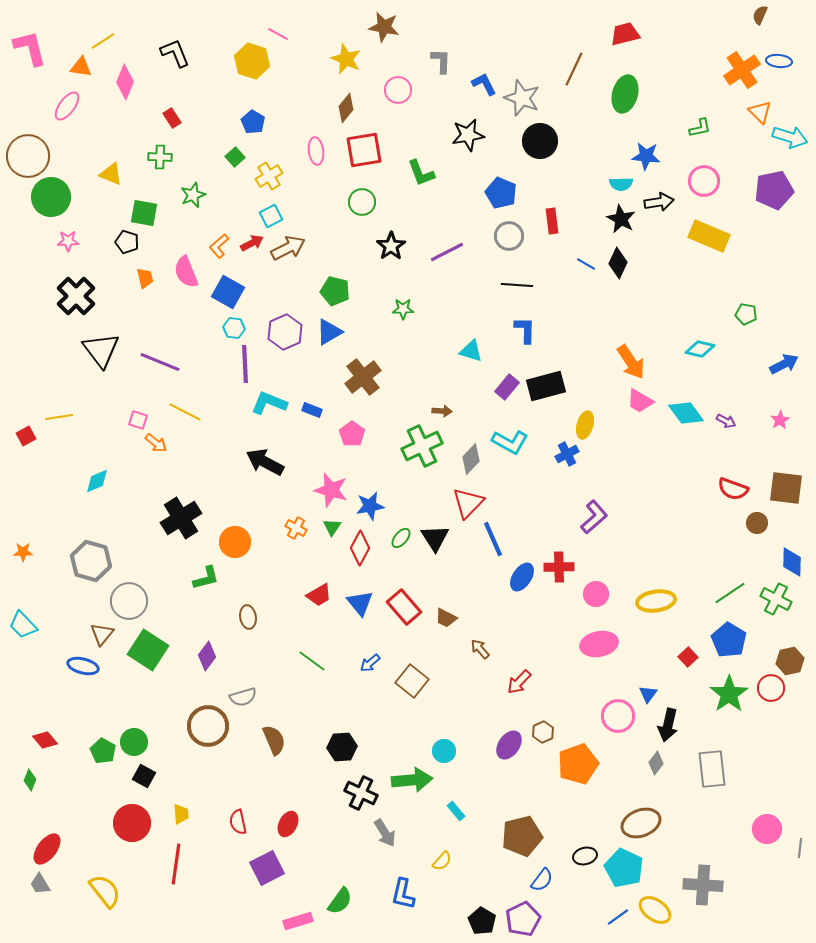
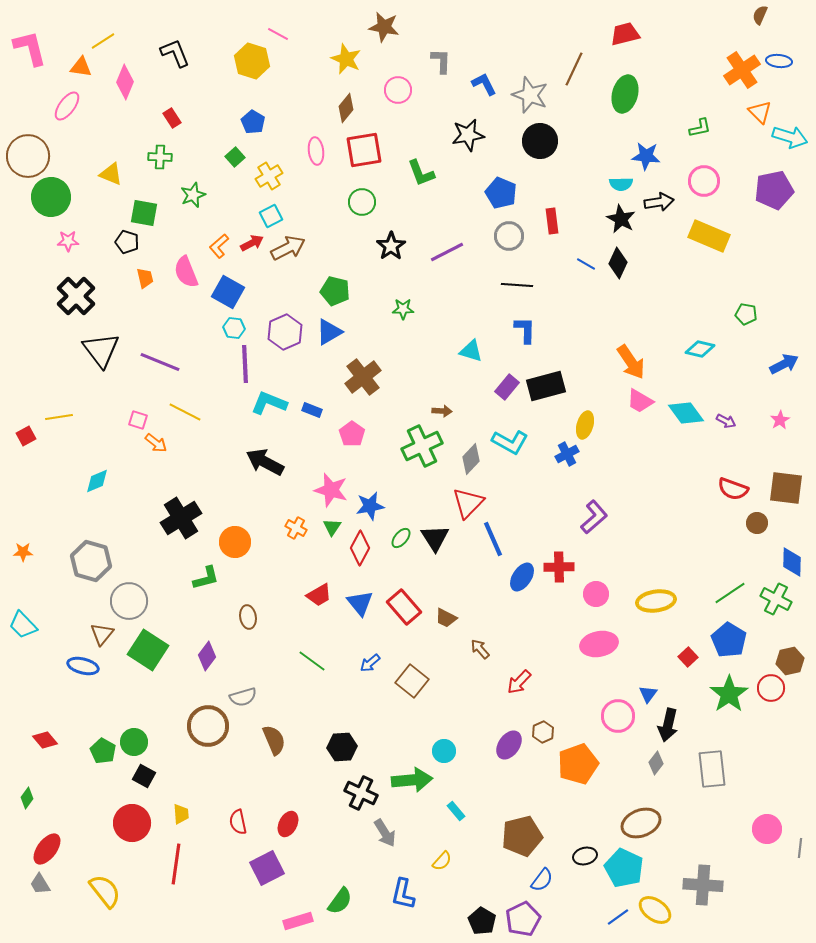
gray star at (522, 98): moved 8 px right, 3 px up
green diamond at (30, 780): moved 3 px left, 18 px down; rotated 15 degrees clockwise
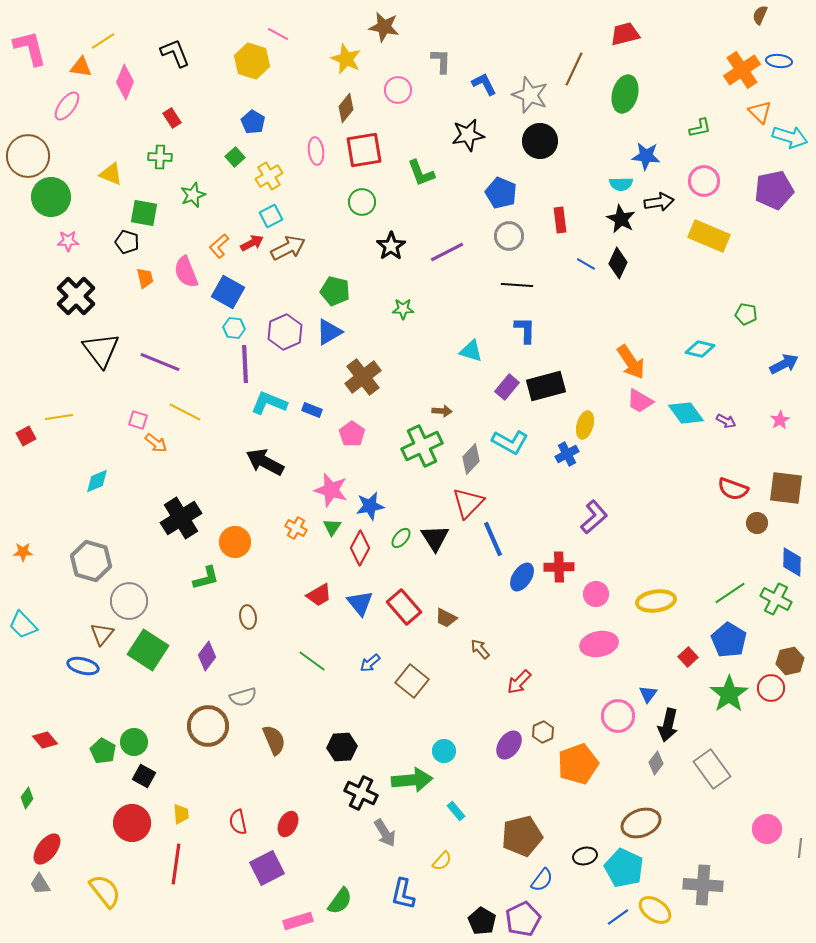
red rectangle at (552, 221): moved 8 px right, 1 px up
gray rectangle at (712, 769): rotated 30 degrees counterclockwise
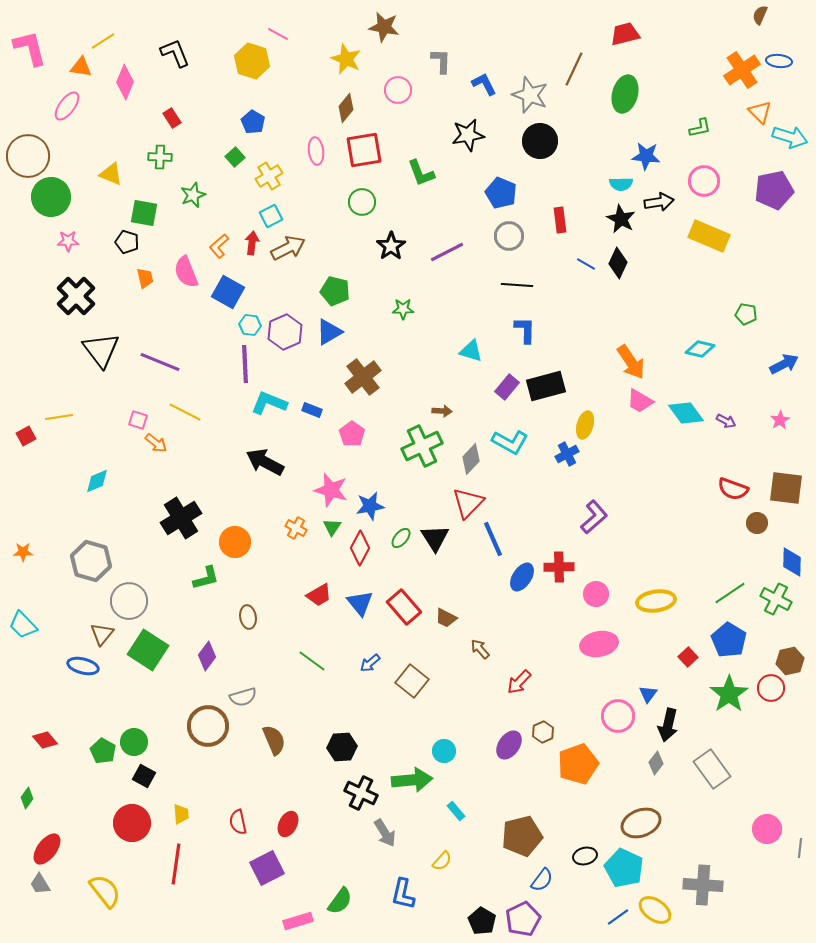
red arrow at (252, 243): rotated 55 degrees counterclockwise
cyan hexagon at (234, 328): moved 16 px right, 3 px up
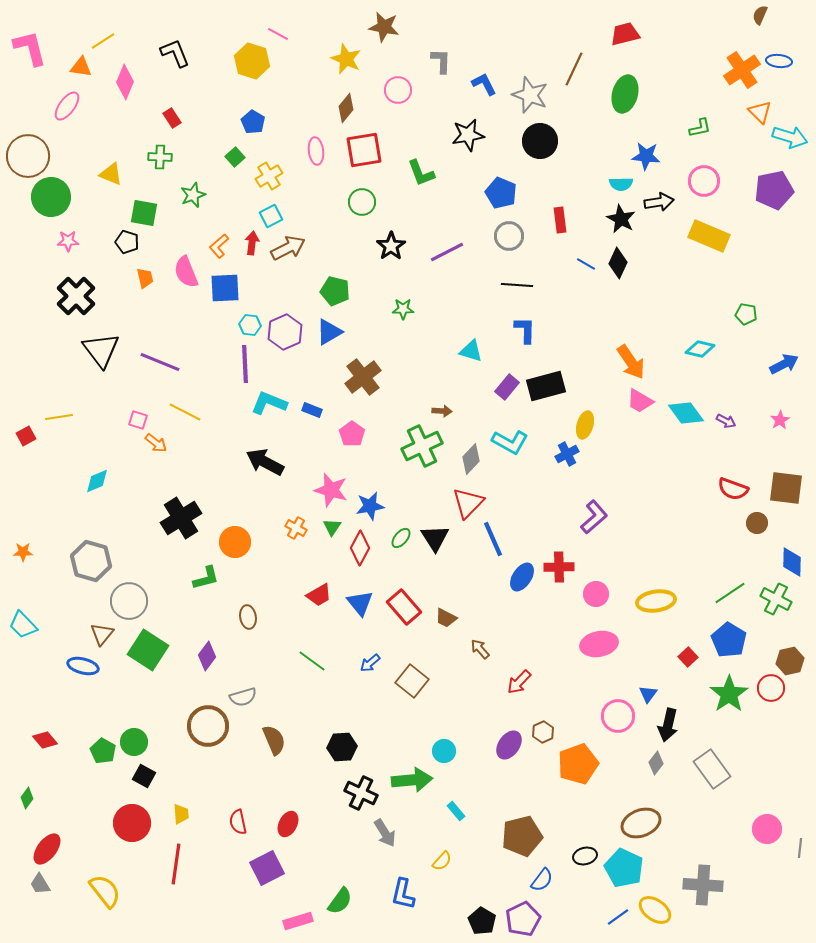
blue square at (228, 292): moved 3 px left, 4 px up; rotated 32 degrees counterclockwise
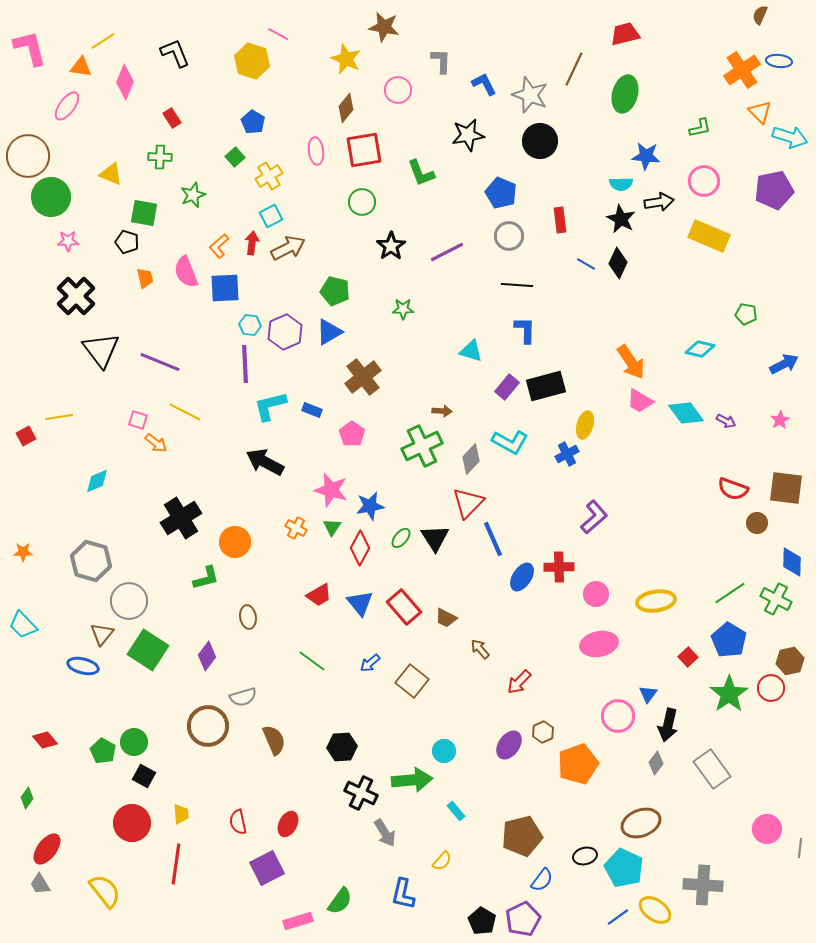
cyan L-shape at (269, 403): moved 1 px right, 3 px down; rotated 36 degrees counterclockwise
